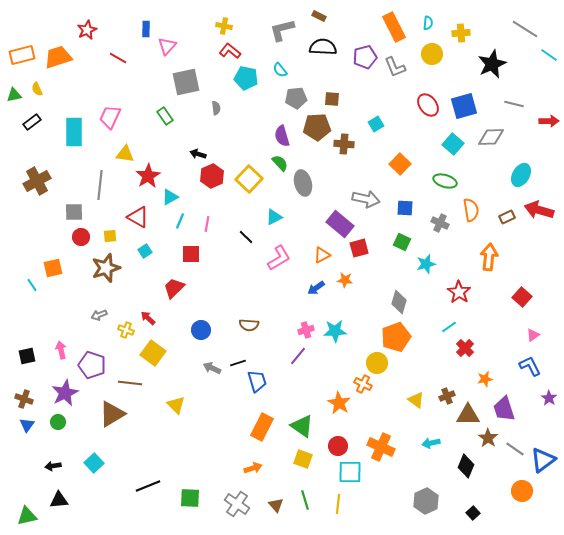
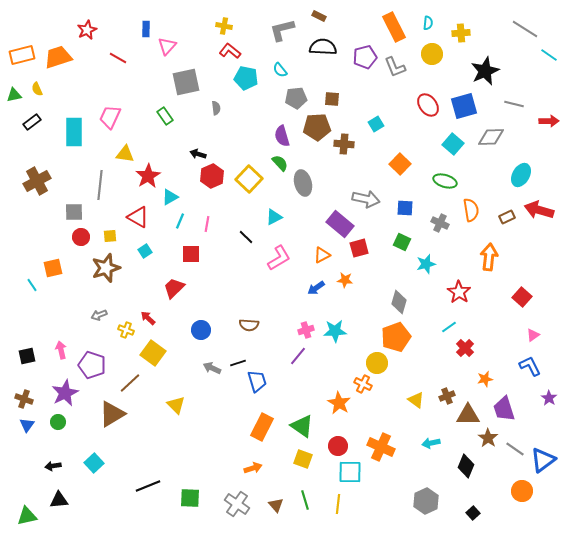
black star at (492, 64): moved 7 px left, 7 px down
brown line at (130, 383): rotated 50 degrees counterclockwise
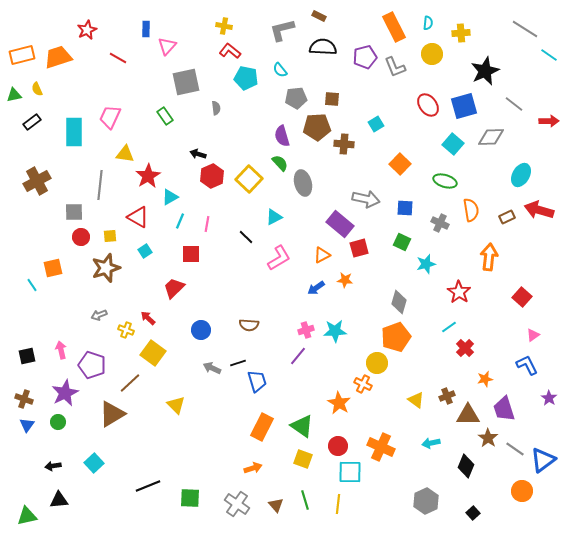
gray line at (514, 104): rotated 24 degrees clockwise
blue L-shape at (530, 366): moved 3 px left, 1 px up
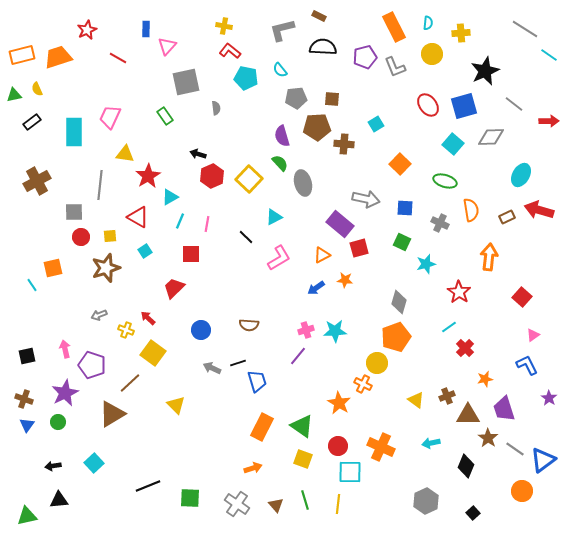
pink arrow at (61, 350): moved 4 px right, 1 px up
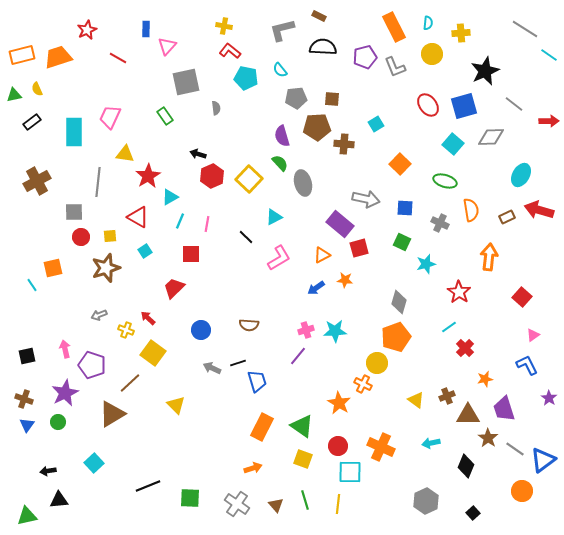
gray line at (100, 185): moved 2 px left, 3 px up
black arrow at (53, 466): moved 5 px left, 5 px down
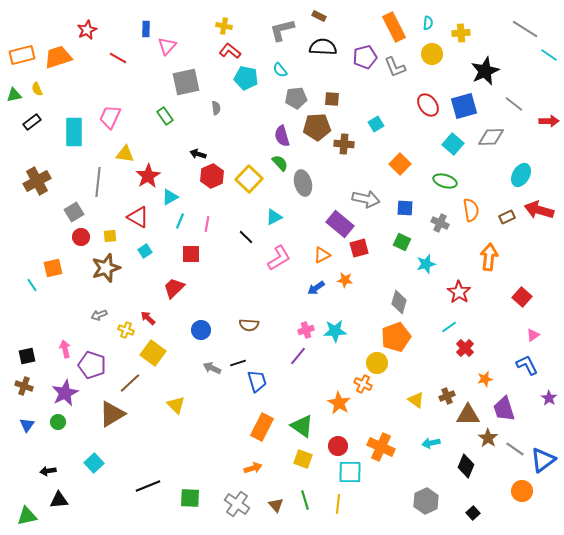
gray square at (74, 212): rotated 30 degrees counterclockwise
brown cross at (24, 399): moved 13 px up
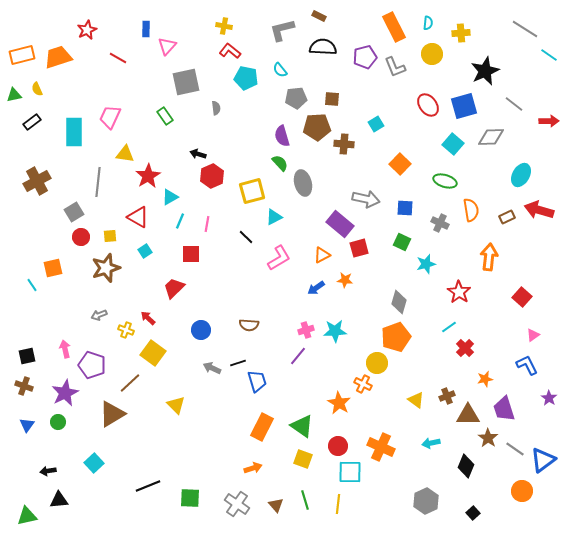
yellow square at (249, 179): moved 3 px right, 12 px down; rotated 32 degrees clockwise
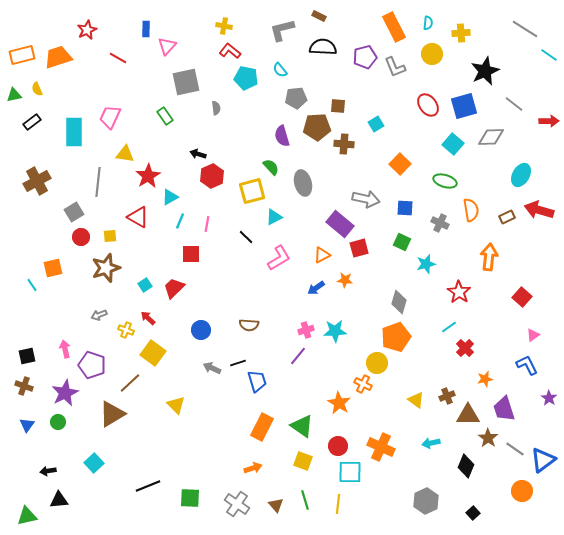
brown square at (332, 99): moved 6 px right, 7 px down
green semicircle at (280, 163): moved 9 px left, 4 px down
cyan square at (145, 251): moved 34 px down
yellow square at (303, 459): moved 2 px down
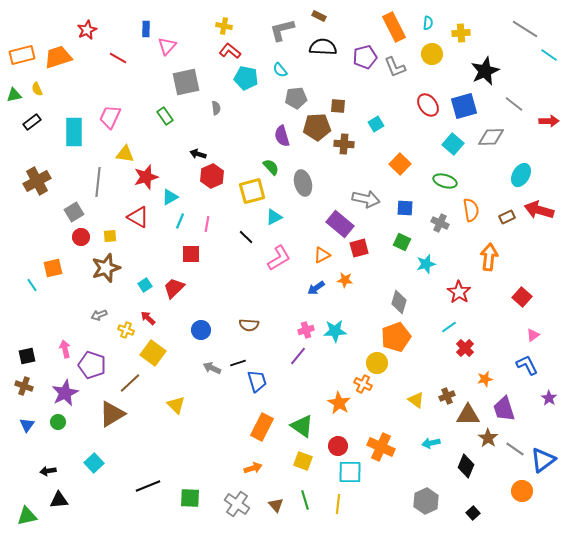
red star at (148, 176): moved 2 px left, 1 px down; rotated 15 degrees clockwise
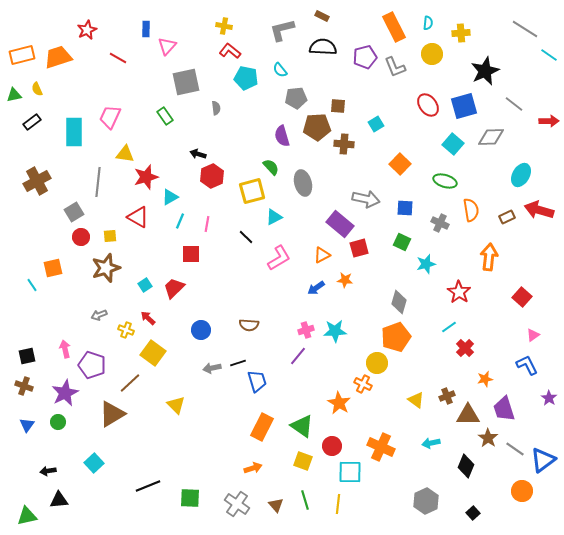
brown rectangle at (319, 16): moved 3 px right
gray arrow at (212, 368): rotated 36 degrees counterclockwise
red circle at (338, 446): moved 6 px left
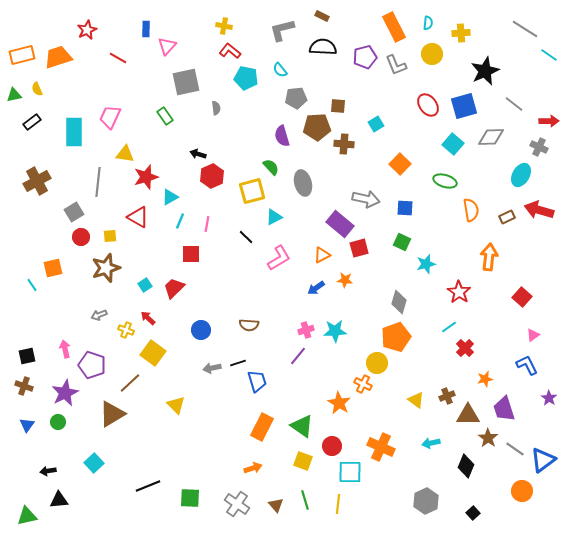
gray L-shape at (395, 67): moved 1 px right, 2 px up
gray cross at (440, 223): moved 99 px right, 76 px up
